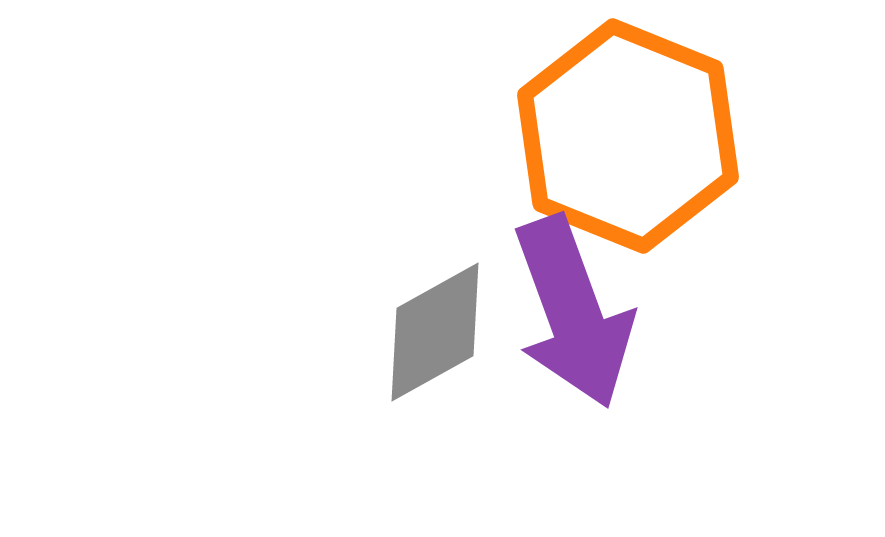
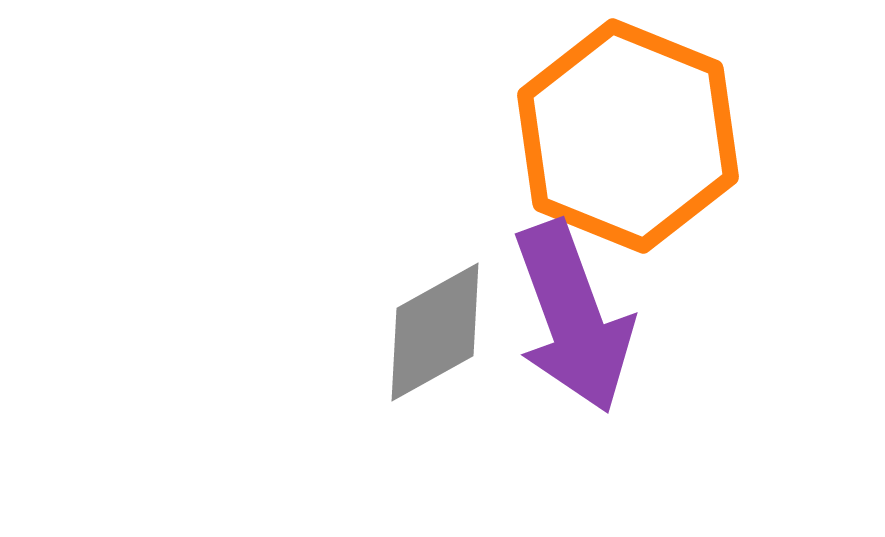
purple arrow: moved 5 px down
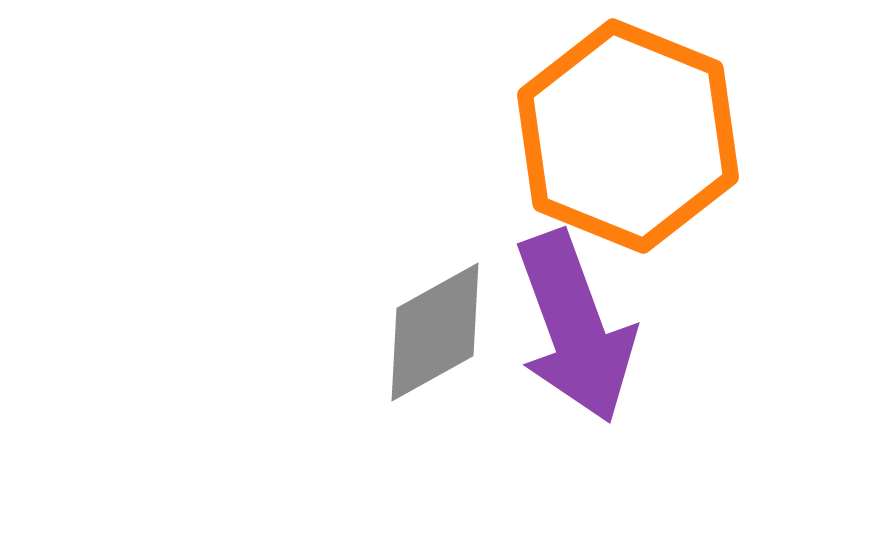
purple arrow: moved 2 px right, 10 px down
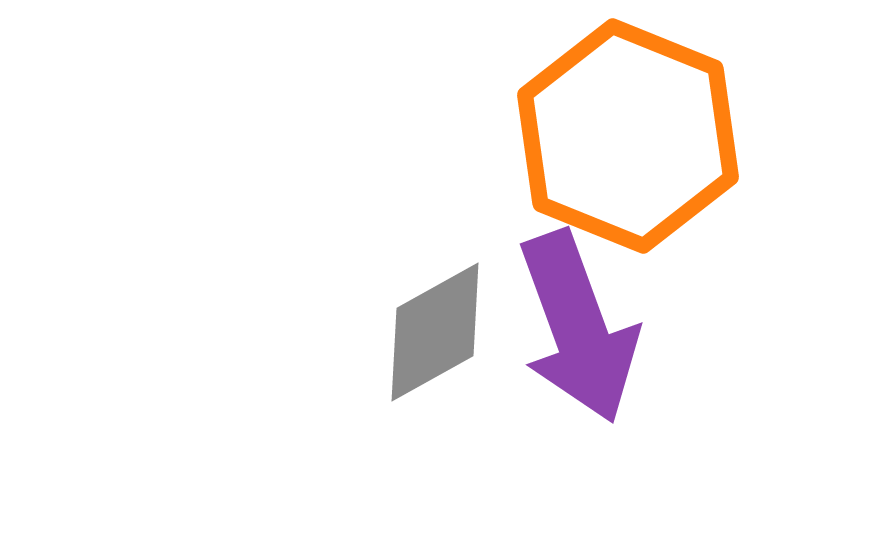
purple arrow: moved 3 px right
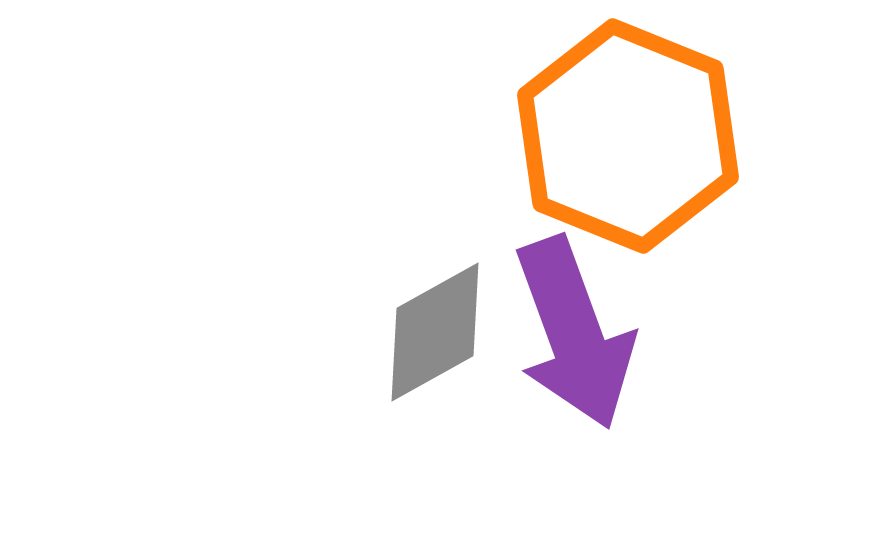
purple arrow: moved 4 px left, 6 px down
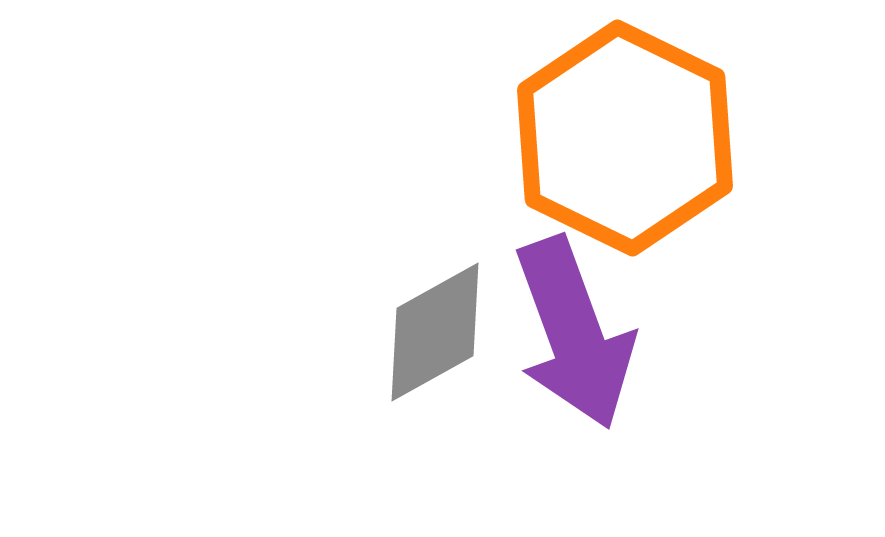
orange hexagon: moved 3 px left, 2 px down; rotated 4 degrees clockwise
